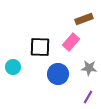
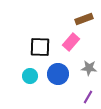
cyan circle: moved 17 px right, 9 px down
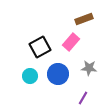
black square: rotated 30 degrees counterclockwise
purple line: moved 5 px left, 1 px down
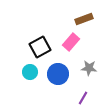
cyan circle: moved 4 px up
